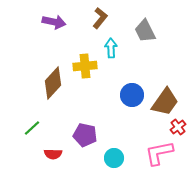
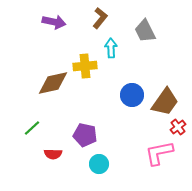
brown diamond: rotated 36 degrees clockwise
cyan circle: moved 15 px left, 6 px down
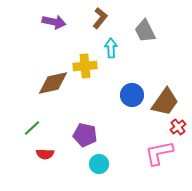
red semicircle: moved 8 px left
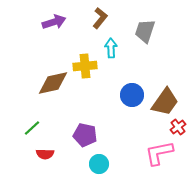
purple arrow: rotated 30 degrees counterclockwise
gray trapezoid: rotated 45 degrees clockwise
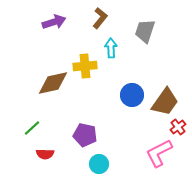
pink L-shape: rotated 16 degrees counterclockwise
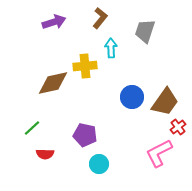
blue circle: moved 2 px down
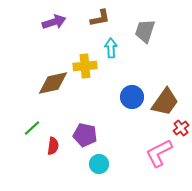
brown L-shape: rotated 40 degrees clockwise
red cross: moved 3 px right, 1 px down
red semicircle: moved 8 px right, 8 px up; rotated 84 degrees counterclockwise
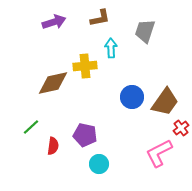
green line: moved 1 px left, 1 px up
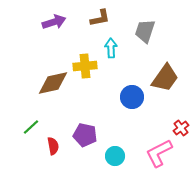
brown trapezoid: moved 24 px up
red semicircle: rotated 18 degrees counterclockwise
cyan circle: moved 16 px right, 8 px up
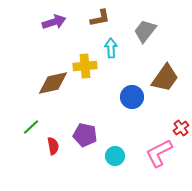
gray trapezoid: rotated 20 degrees clockwise
